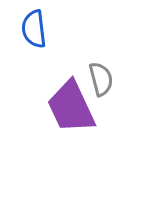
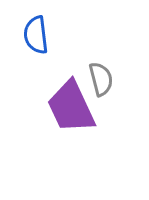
blue semicircle: moved 2 px right, 6 px down
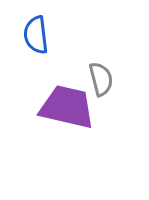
purple trapezoid: moved 4 px left; rotated 128 degrees clockwise
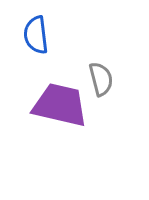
purple trapezoid: moved 7 px left, 2 px up
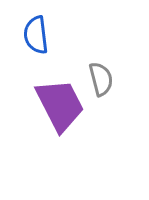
purple trapezoid: rotated 50 degrees clockwise
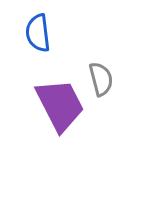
blue semicircle: moved 2 px right, 2 px up
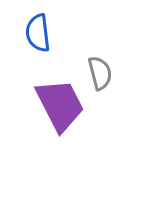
gray semicircle: moved 1 px left, 6 px up
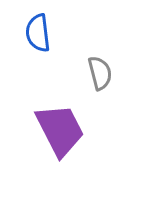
purple trapezoid: moved 25 px down
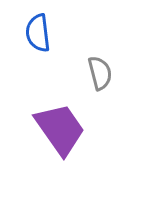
purple trapezoid: moved 1 px up; rotated 8 degrees counterclockwise
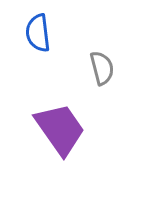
gray semicircle: moved 2 px right, 5 px up
